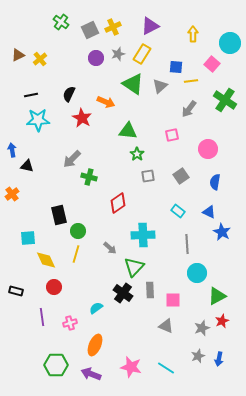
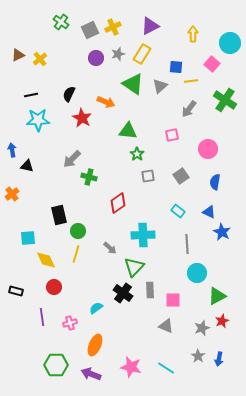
gray star at (198, 356): rotated 16 degrees counterclockwise
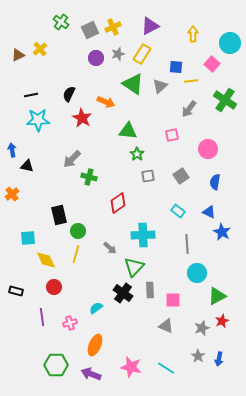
yellow cross at (40, 59): moved 10 px up
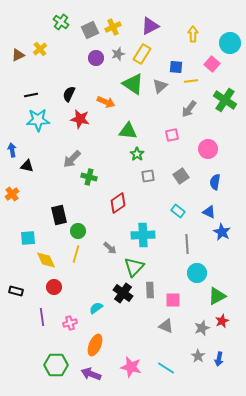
red star at (82, 118): moved 2 px left, 1 px down; rotated 18 degrees counterclockwise
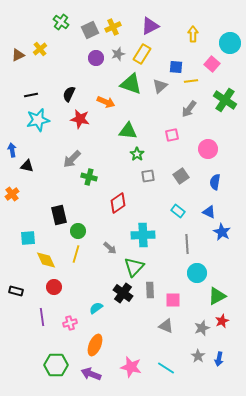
green triangle at (133, 84): moved 2 px left; rotated 15 degrees counterclockwise
cyan star at (38, 120): rotated 10 degrees counterclockwise
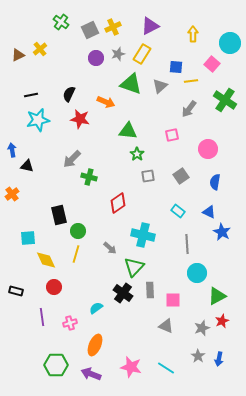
cyan cross at (143, 235): rotated 15 degrees clockwise
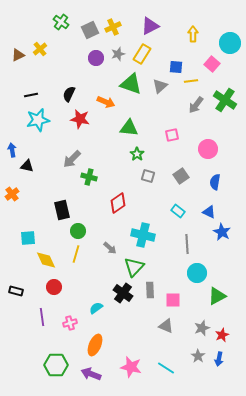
gray arrow at (189, 109): moved 7 px right, 4 px up
green triangle at (128, 131): moved 1 px right, 3 px up
gray square at (148, 176): rotated 24 degrees clockwise
black rectangle at (59, 215): moved 3 px right, 5 px up
red star at (222, 321): moved 14 px down
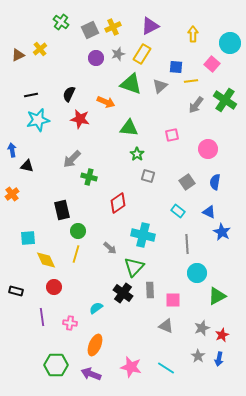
gray square at (181, 176): moved 6 px right, 6 px down
pink cross at (70, 323): rotated 24 degrees clockwise
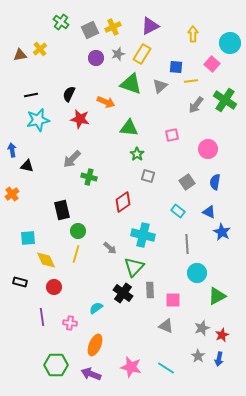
brown triangle at (18, 55): moved 2 px right; rotated 16 degrees clockwise
red diamond at (118, 203): moved 5 px right, 1 px up
black rectangle at (16, 291): moved 4 px right, 9 px up
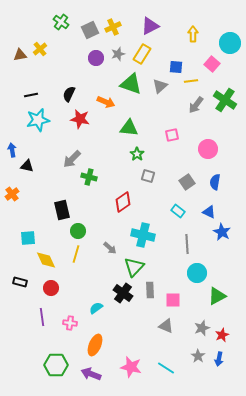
red circle at (54, 287): moved 3 px left, 1 px down
